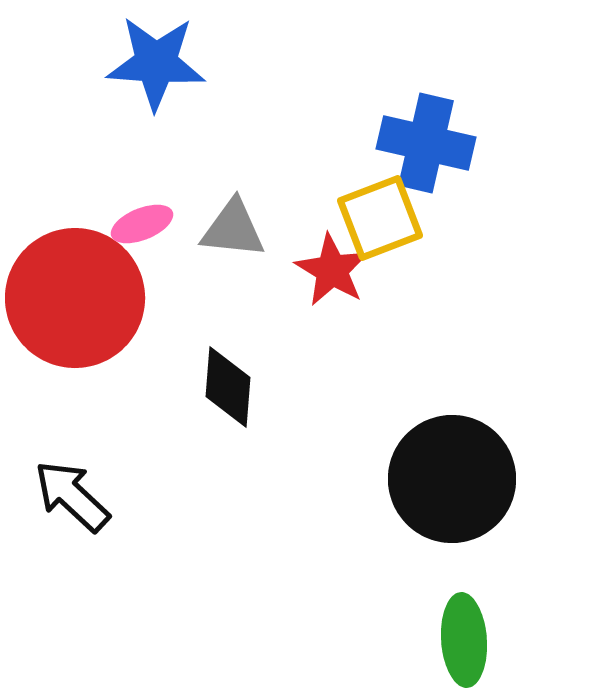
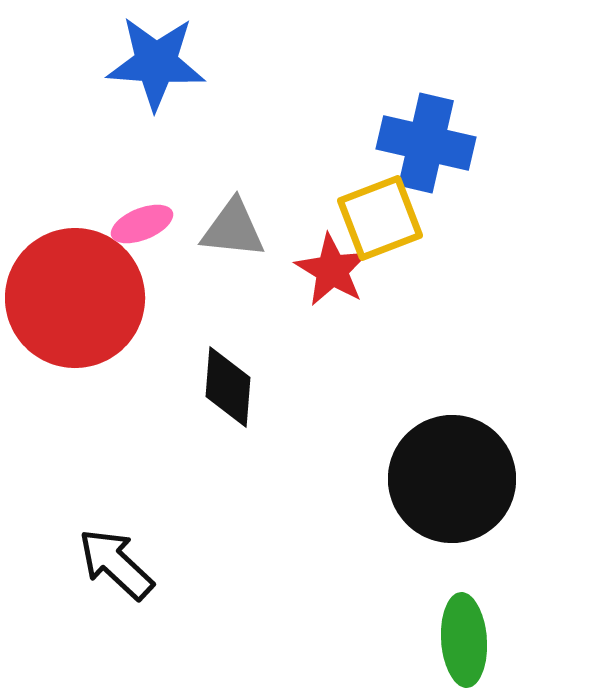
black arrow: moved 44 px right, 68 px down
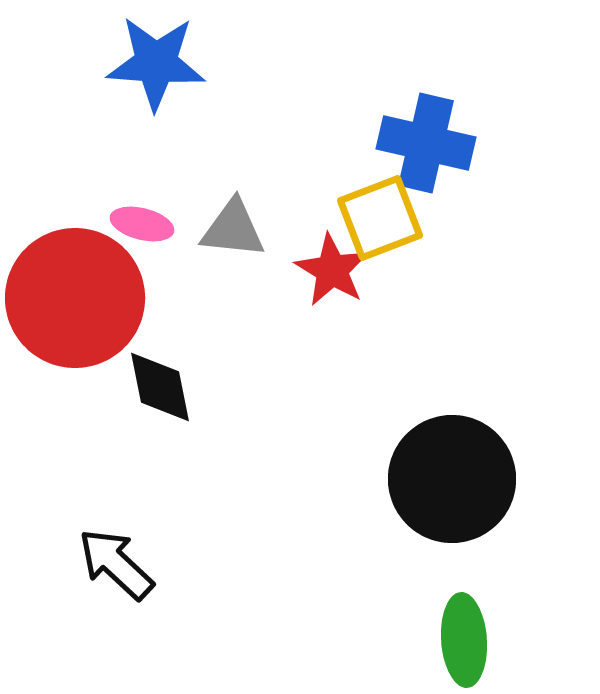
pink ellipse: rotated 36 degrees clockwise
black diamond: moved 68 px left; rotated 16 degrees counterclockwise
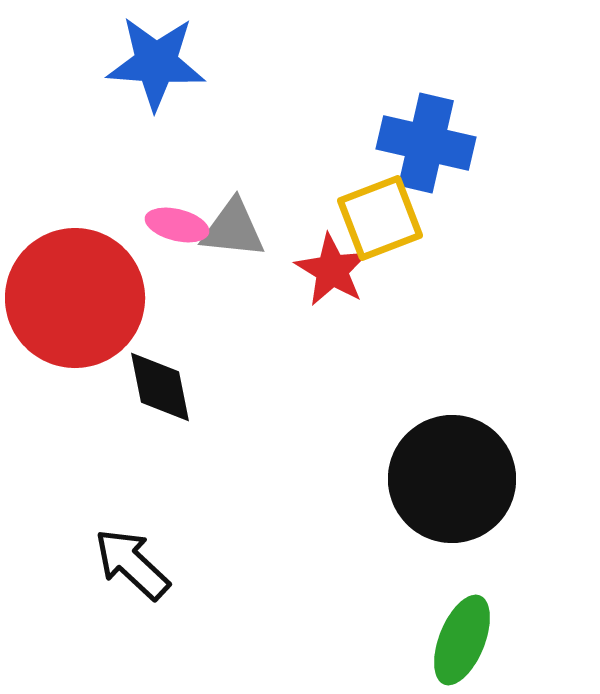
pink ellipse: moved 35 px right, 1 px down
black arrow: moved 16 px right
green ellipse: moved 2 px left; rotated 26 degrees clockwise
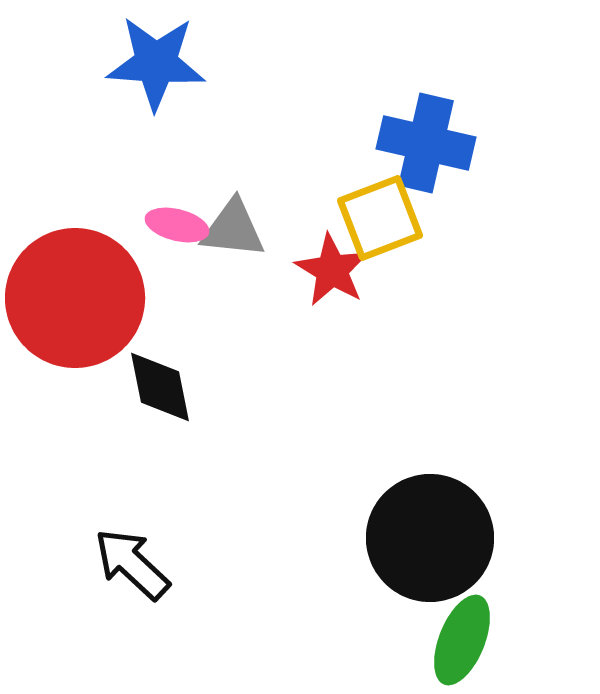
black circle: moved 22 px left, 59 px down
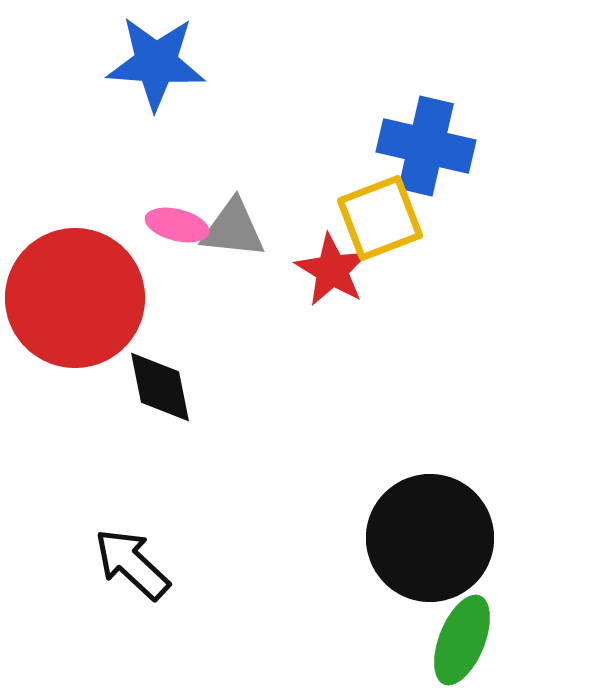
blue cross: moved 3 px down
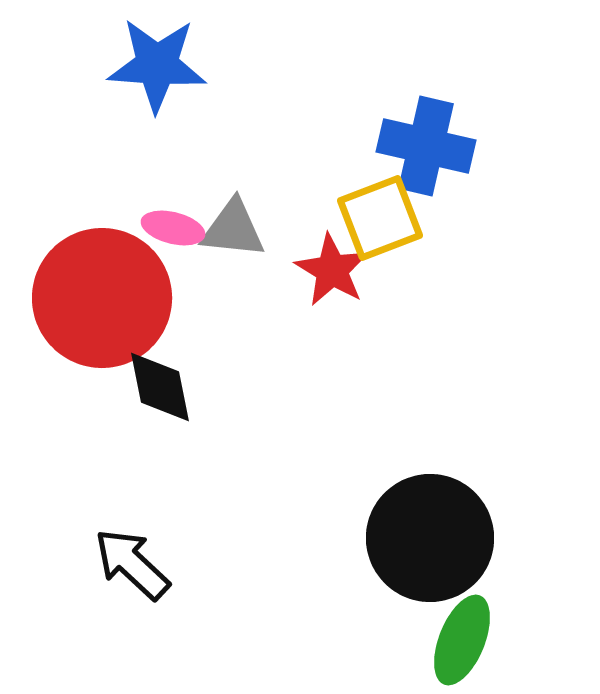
blue star: moved 1 px right, 2 px down
pink ellipse: moved 4 px left, 3 px down
red circle: moved 27 px right
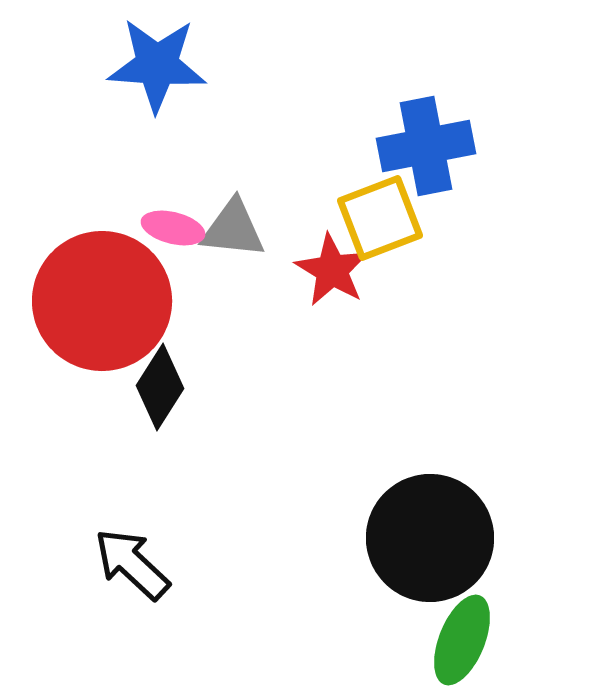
blue cross: rotated 24 degrees counterclockwise
red circle: moved 3 px down
black diamond: rotated 44 degrees clockwise
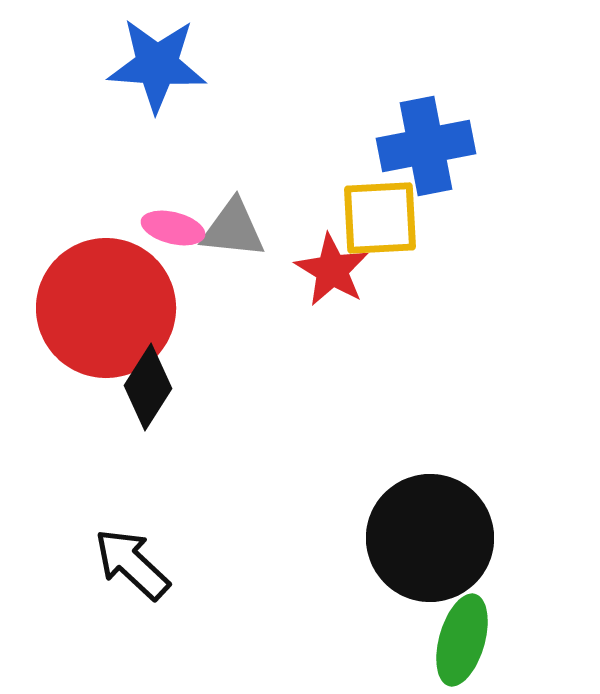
yellow square: rotated 18 degrees clockwise
red circle: moved 4 px right, 7 px down
black diamond: moved 12 px left
green ellipse: rotated 6 degrees counterclockwise
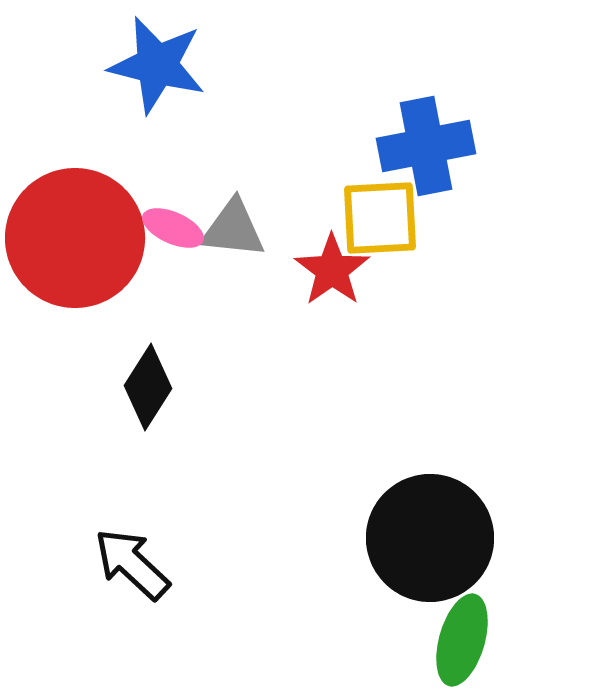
blue star: rotated 10 degrees clockwise
pink ellipse: rotated 10 degrees clockwise
red star: rotated 6 degrees clockwise
red circle: moved 31 px left, 70 px up
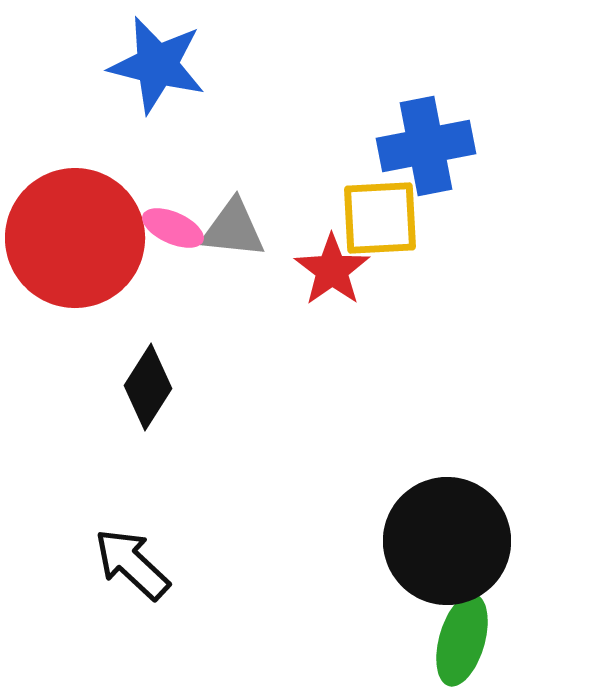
black circle: moved 17 px right, 3 px down
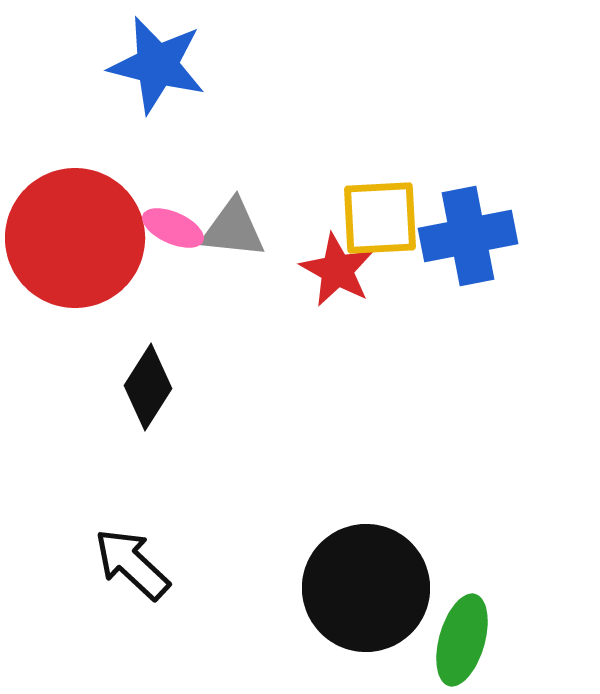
blue cross: moved 42 px right, 90 px down
red star: moved 5 px right; rotated 8 degrees counterclockwise
black circle: moved 81 px left, 47 px down
